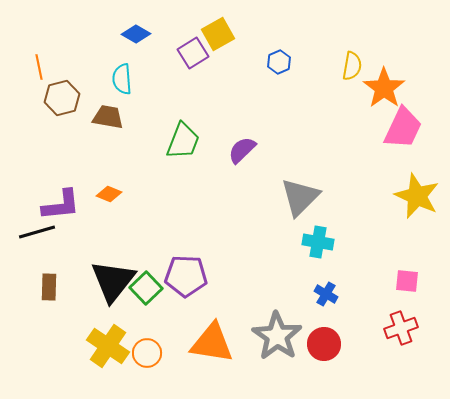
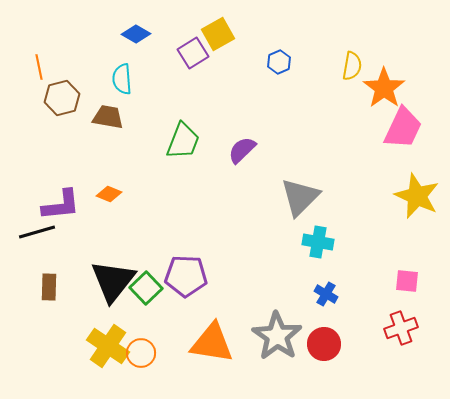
orange circle: moved 6 px left
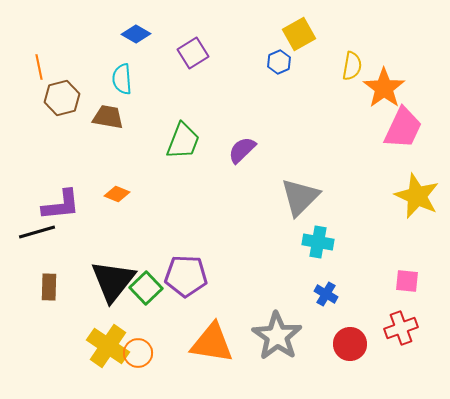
yellow square: moved 81 px right
orange diamond: moved 8 px right
red circle: moved 26 px right
orange circle: moved 3 px left
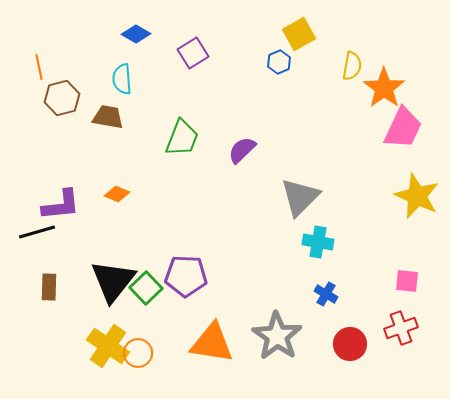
green trapezoid: moved 1 px left, 3 px up
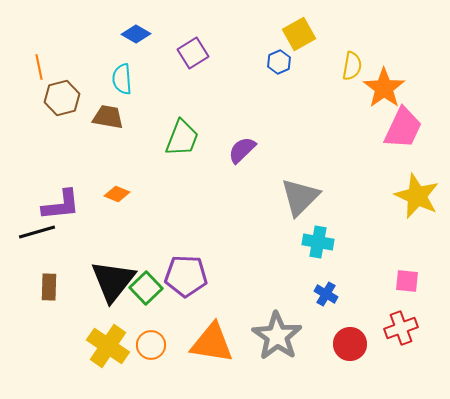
orange circle: moved 13 px right, 8 px up
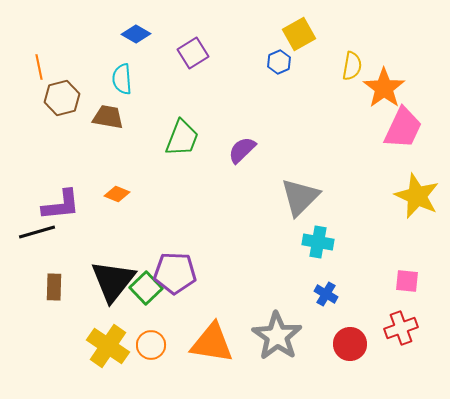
purple pentagon: moved 11 px left, 3 px up
brown rectangle: moved 5 px right
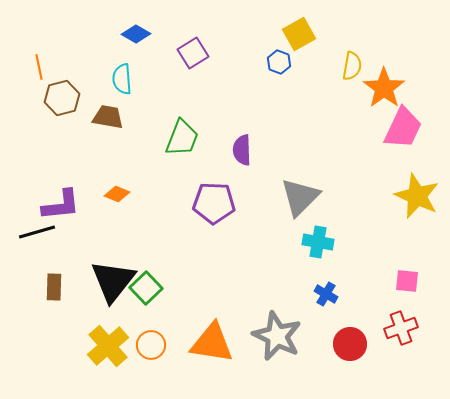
blue hexagon: rotated 15 degrees counterclockwise
purple semicircle: rotated 48 degrees counterclockwise
purple pentagon: moved 39 px right, 70 px up
gray star: rotated 9 degrees counterclockwise
yellow cross: rotated 15 degrees clockwise
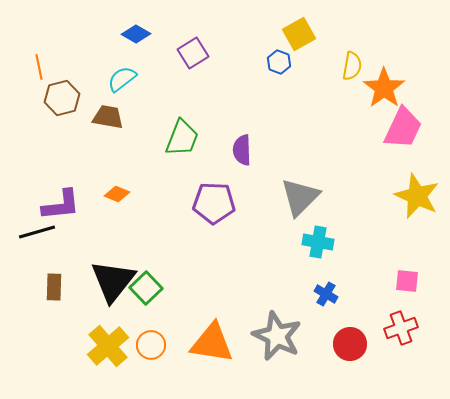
cyan semicircle: rotated 56 degrees clockwise
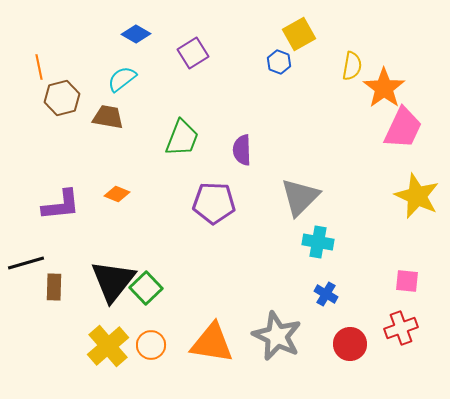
black line: moved 11 px left, 31 px down
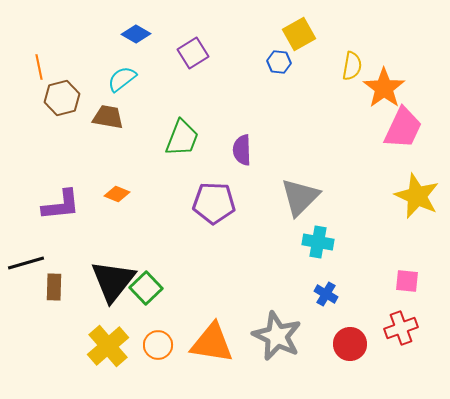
blue hexagon: rotated 15 degrees counterclockwise
orange circle: moved 7 px right
